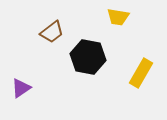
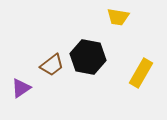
brown trapezoid: moved 33 px down
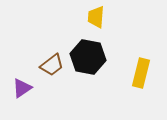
yellow trapezoid: moved 22 px left; rotated 85 degrees clockwise
yellow rectangle: rotated 16 degrees counterclockwise
purple triangle: moved 1 px right
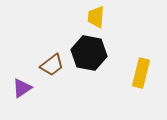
black hexagon: moved 1 px right, 4 px up
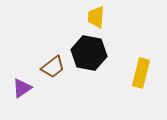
brown trapezoid: moved 1 px right, 2 px down
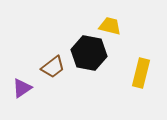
yellow trapezoid: moved 14 px right, 9 px down; rotated 100 degrees clockwise
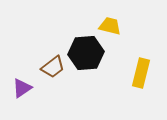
black hexagon: moved 3 px left; rotated 16 degrees counterclockwise
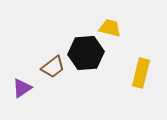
yellow trapezoid: moved 2 px down
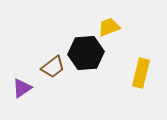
yellow trapezoid: moved 1 px left, 1 px up; rotated 35 degrees counterclockwise
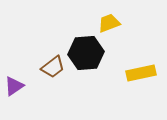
yellow trapezoid: moved 4 px up
yellow rectangle: rotated 64 degrees clockwise
purple triangle: moved 8 px left, 2 px up
